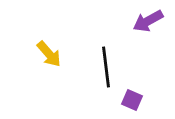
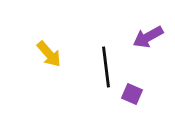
purple arrow: moved 16 px down
purple square: moved 6 px up
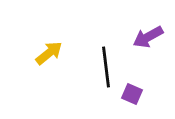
yellow arrow: moved 1 px up; rotated 88 degrees counterclockwise
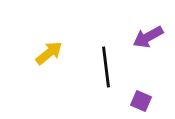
purple square: moved 9 px right, 7 px down
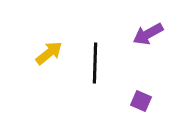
purple arrow: moved 3 px up
black line: moved 11 px left, 4 px up; rotated 9 degrees clockwise
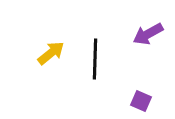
yellow arrow: moved 2 px right
black line: moved 4 px up
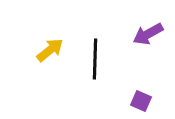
yellow arrow: moved 1 px left, 3 px up
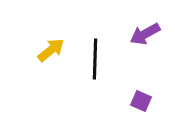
purple arrow: moved 3 px left
yellow arrow: moved 1 px right
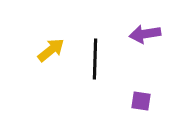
purple arrow: rotated 20 degrees clockwise
purple square: rotated 15 degrees counterclockwise
